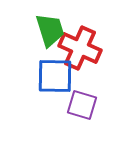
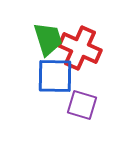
green trapezoid: moved 2 px left, 9 px down
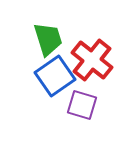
red cross: moved 12 px right, 12 px down; rotated 15 degrees clockwise
blue square: rotated 36 degrees counterclockwise
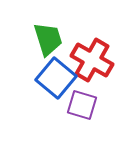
red cross: rotated 9 degrees counterclockwise
blue square: moved 1 px right, 2 px down; rotated 15 degrees counterclockwise
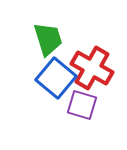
red cross: moved 8 px down
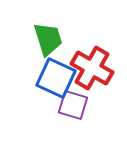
blue square: rotated 15 degrees counterclockwise
purple square: moved 9 px left
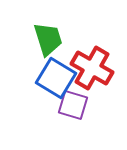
blue square: rotated 6 degrees clockwise
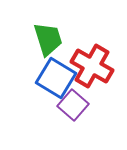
red cross: moved 2 px up
purple square: rotated 24 degrees clockwise
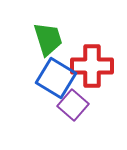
red cross: rotated 30 degrees counterclockwise
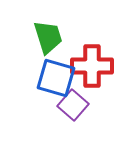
green trapezoid: moved 2 px up
blue square: rotated 15 degrees counterclockwise
